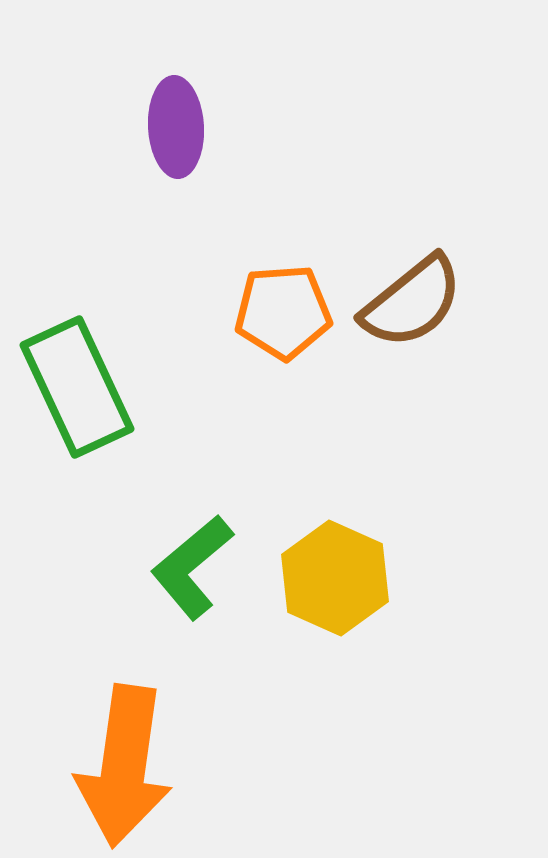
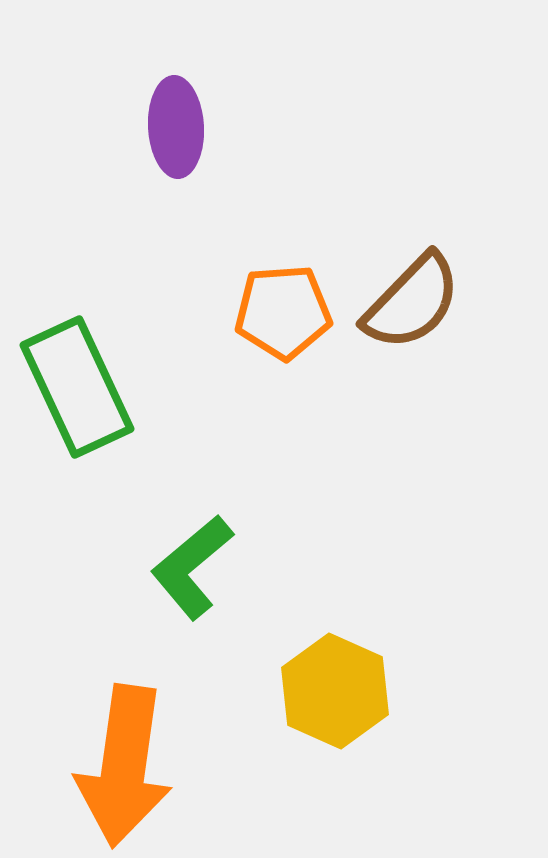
brown semicircle: rotated 7 degrees counterclockwise
yellow hexagon: moved 113 px down
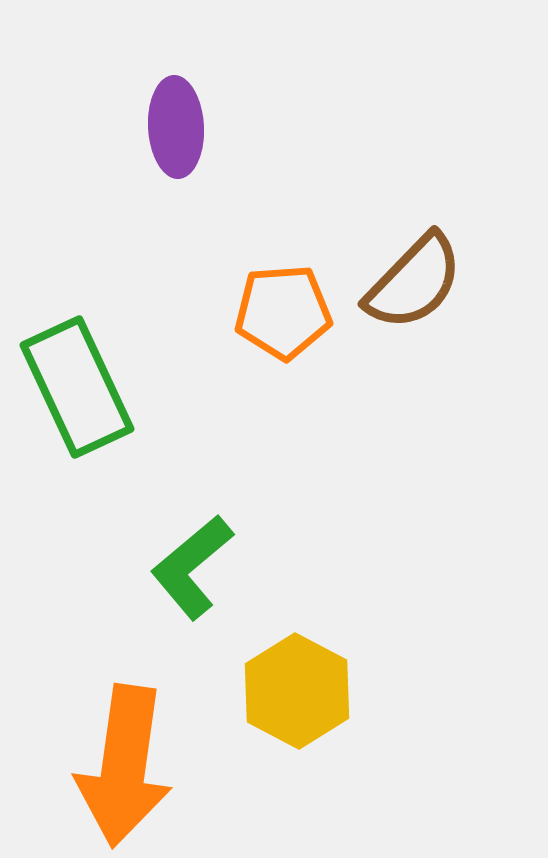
brown semicircle: moved 2 px right, 20 px up
yellow hexagon: moved 38 px left; rotated 4 degrees clockwise
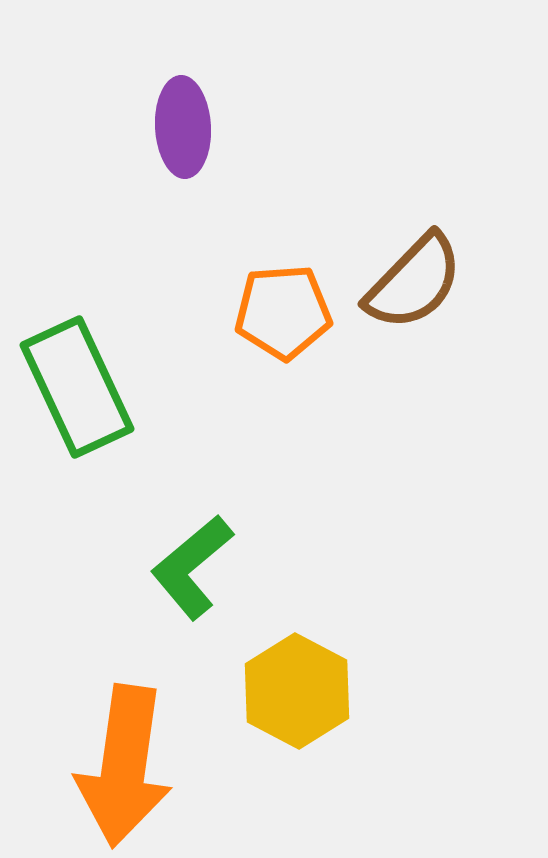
purple ellipse: moved 7 px right
